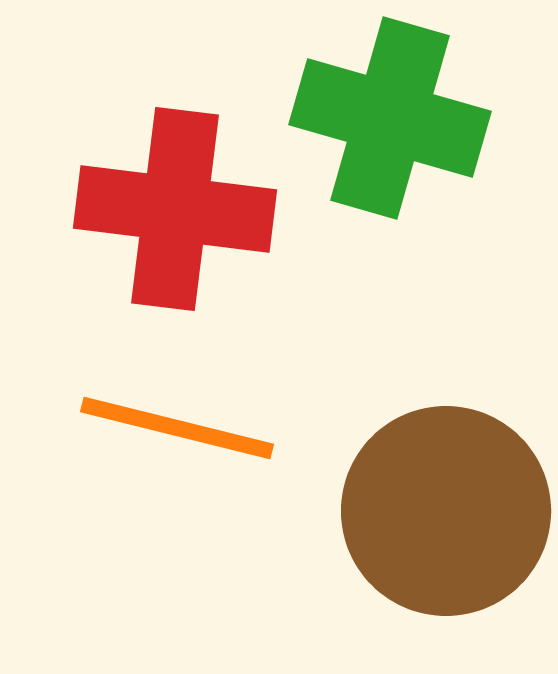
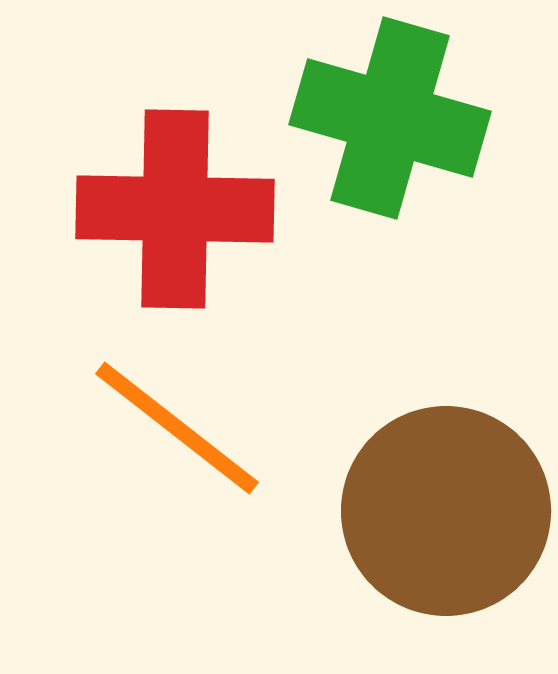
red cross: rotated 6 degrees counterclockwise
orange line: rotated 24 degrees clockwise
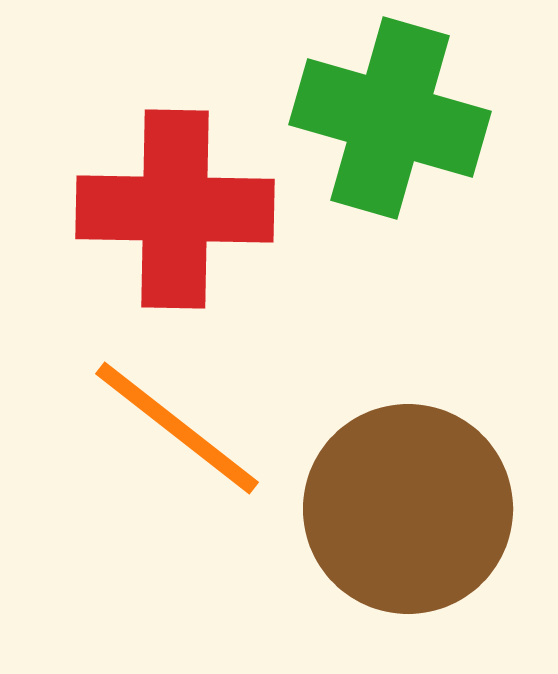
brown circle: moved 38 px left, 2 px up
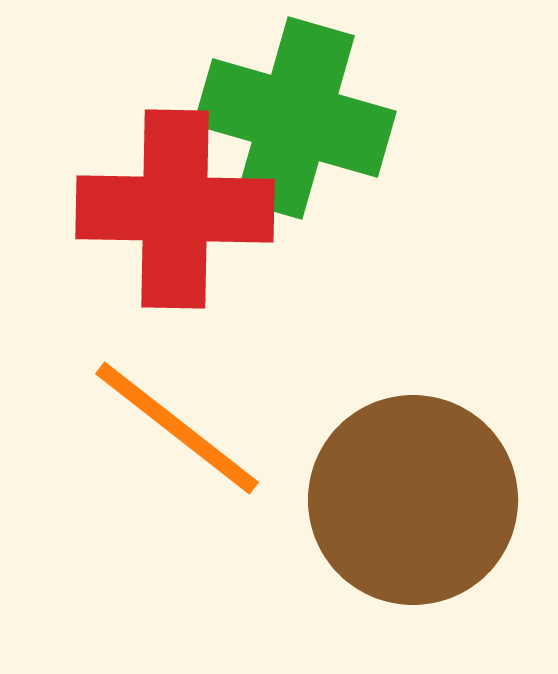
green cross: moved 95 px left
brown circle: moved 5 px right, 9 px up
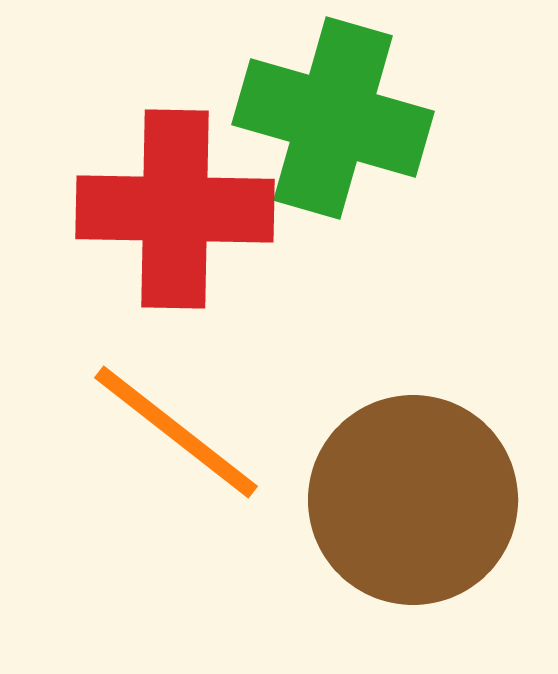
green cross: moved 38 px right
orange line: moved 1 px left, 4 px down
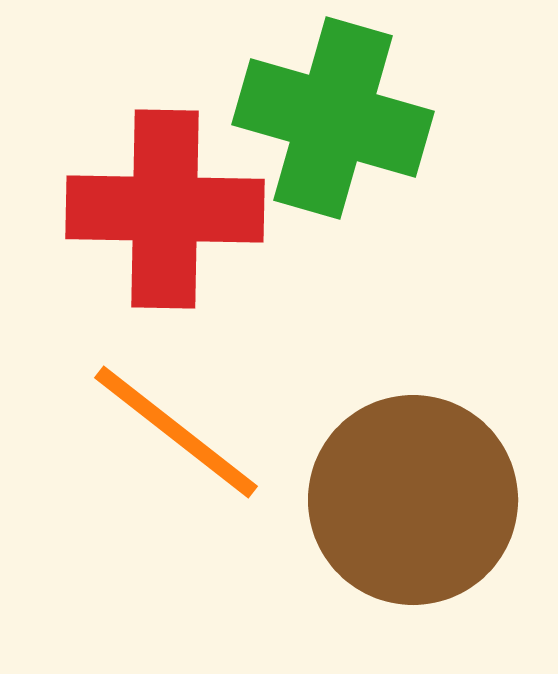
red cross: moved 10 px left
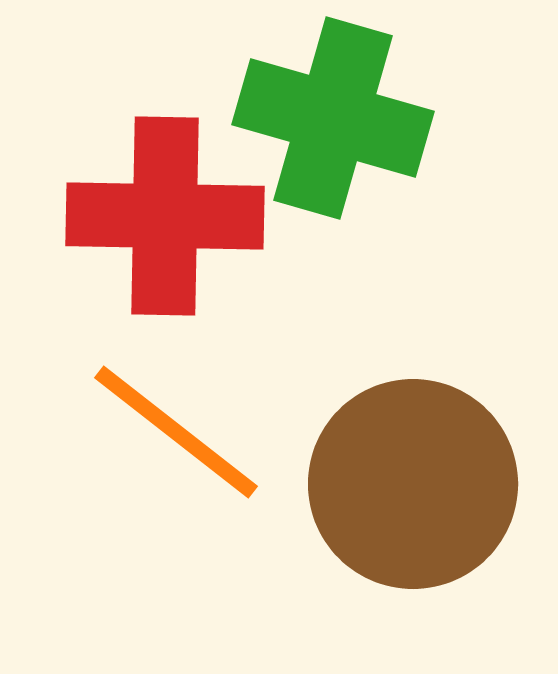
red cross: moved 7 px down
brown circle: moved 16 px up
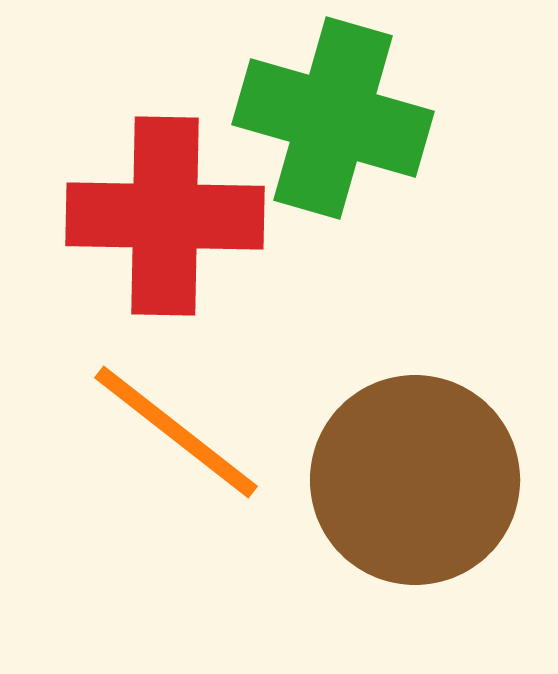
brown circle: moved 2 px right, 4 px up
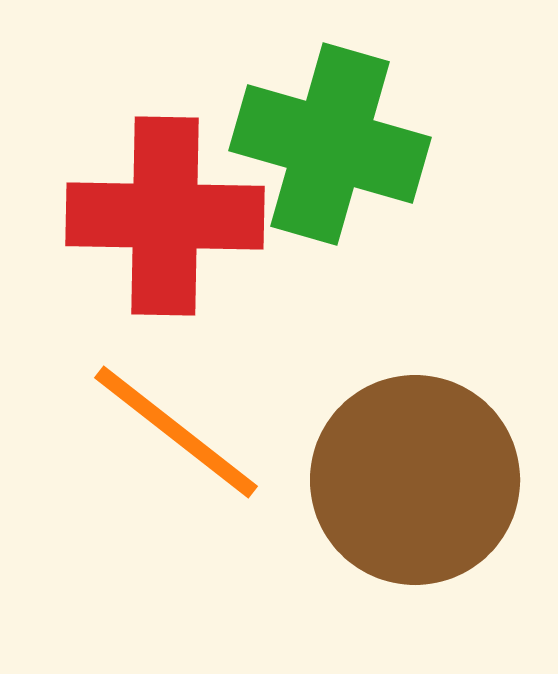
green cross: moved 3 px left, 26 px down
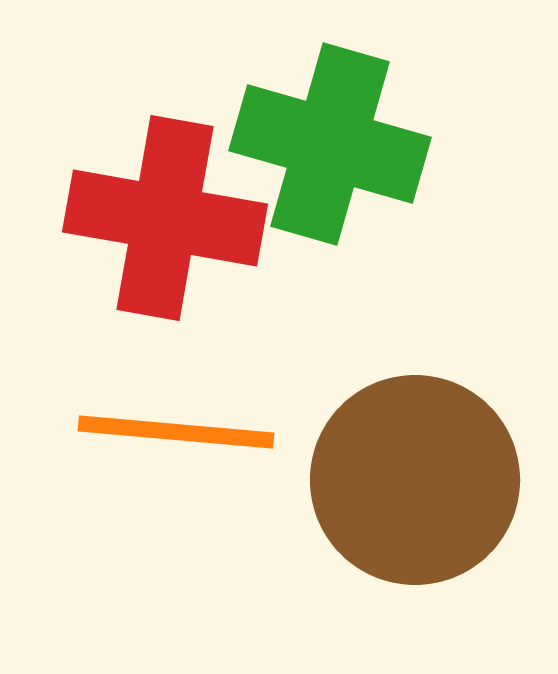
red cross: moved 2 px down; rotated 9 degrees clockwise
orange line: rotated 33 degrees counterclockwise
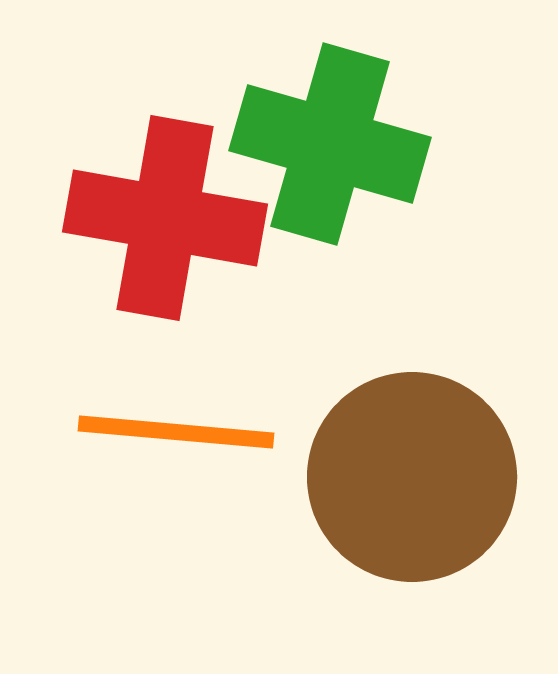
brown circle: moved 3 px left, 3 px up
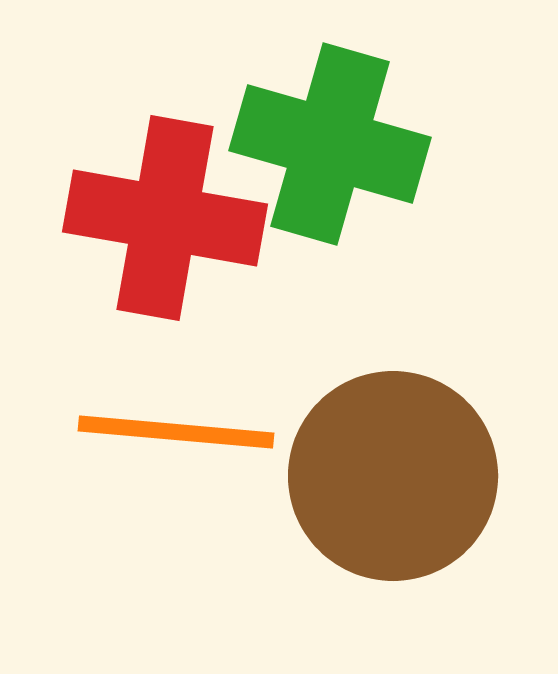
brown circle: moved 19 px left, 1 px up
